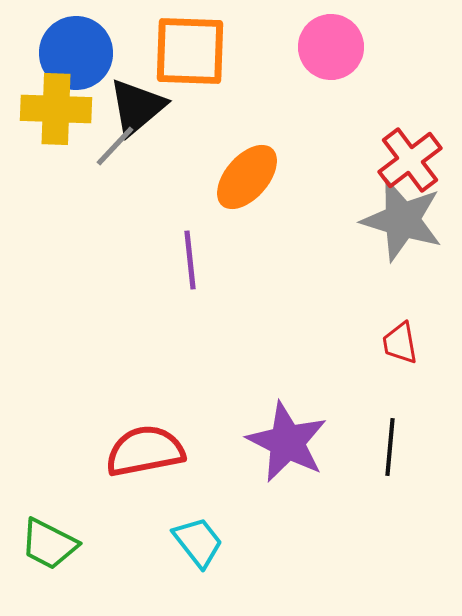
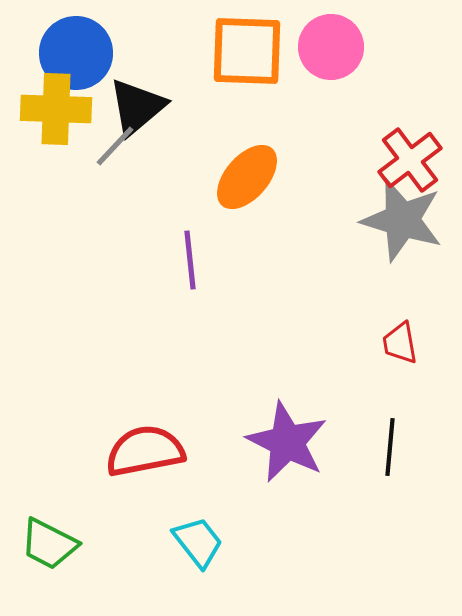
orange square: moved 57 px right
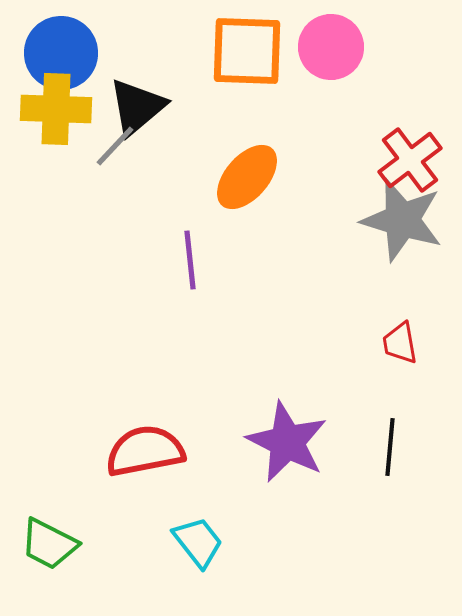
blue circle: moved 15 px left
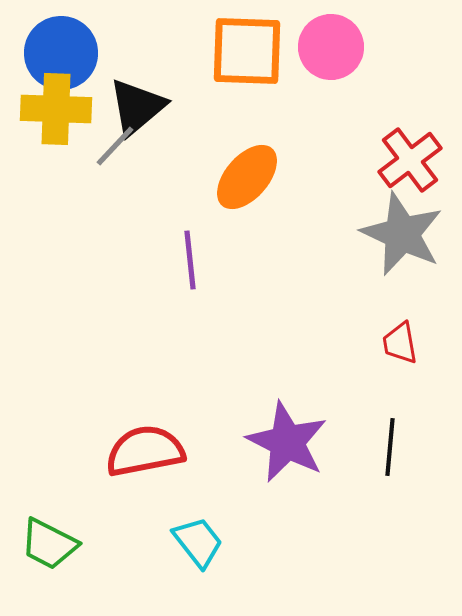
gray star: moved 14 px down; rotated 8 degrees clockwise
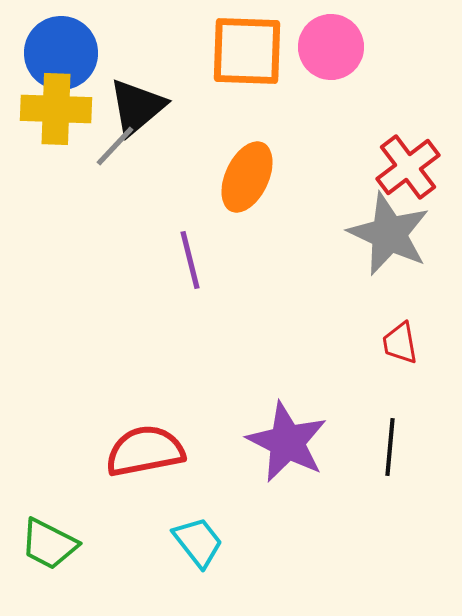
red cross: moved 2 px left, 7 px down
orange ellipse: rotated 16 degrees counterclockwise
gray star: moved 13 px left
purple line: rotated 8 degrees counterclockwise
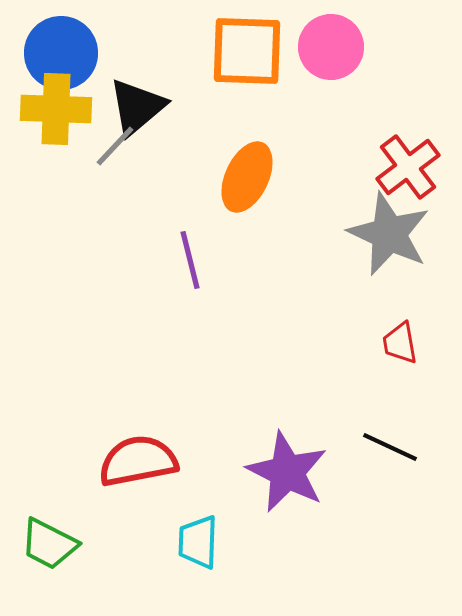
purple star: moved 30 px down
black line: rotated 70 degrees counterclockwise
red semicircle: moved 7 px left, 10 px down
cyan trapezoid: rotated 140 degrees counterclockwise
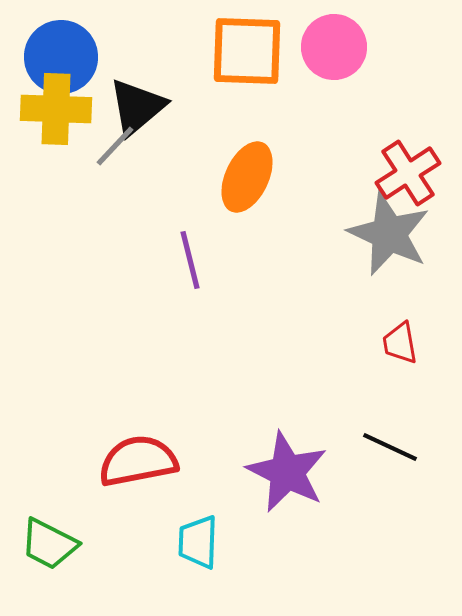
pink circle: moved 3 px right
blue circle: moved 4 px down
red cross: moved 6 px down; rotated 4 degrees clockwise
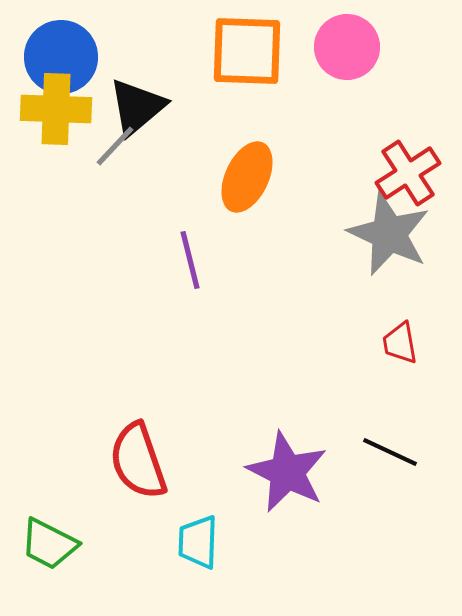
pink circle: moved 13 px right
black line: moved 5 px down
red semicircle: rotated 98 degrees counterclockwise
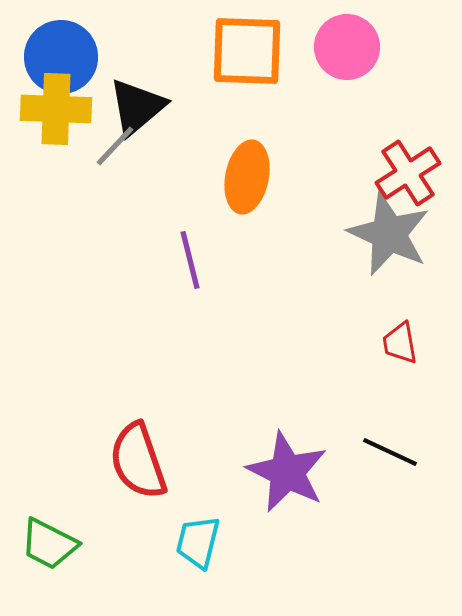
orange ellipse: rotated 14 degrees counterclockwise
cyan trapezoid: rotated 12 degrees clockwise
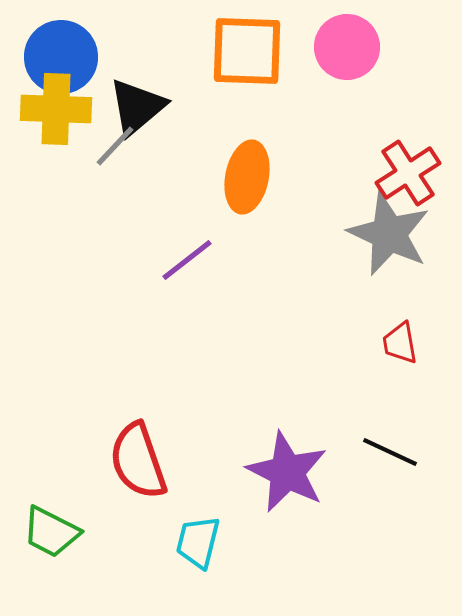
purple line: moved 3 px left; rotated 66 degrees clockwise
green trapezoid: moved 2 px right, 12 px up
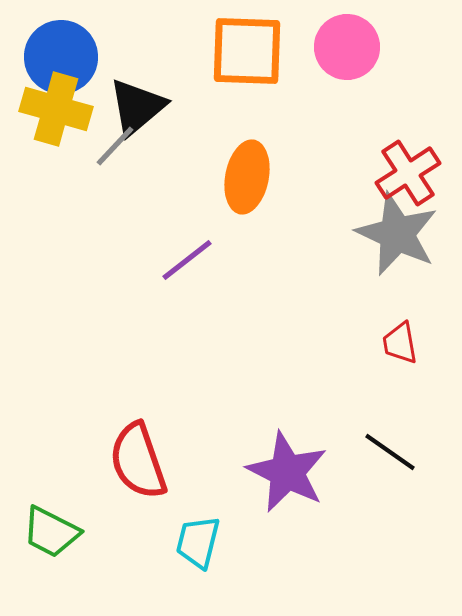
yellow cross: rotated 14 degrees clockwise
gray star: moved 8 px right
black line: rotated 10 degrees clockwise
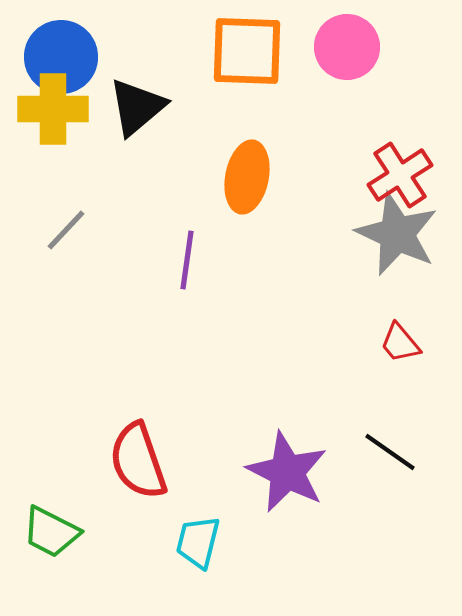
yellow cross: moved 3 px left; rotated 16 degrees counterclockwise
gray line: moved 49 px left, 84 px down
red cross: moved 8 px left, 2 px down
purple line: rotated 44 degrees counterclockwise
red trapezoid: rotated 30 degrees counterclockwise
